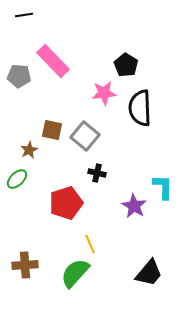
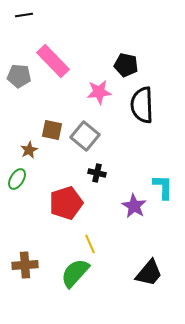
black pentagon: rotated 20 degrees counterclockwise
pink star: moved 5 px left, 1 px up
black semicircle: moved 2 px right, 3 px up
green ellipse: rotated 15 degrees counterclockwise
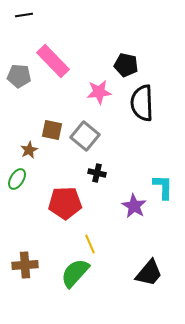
black semicircle: moved 2 px up
red pentagon: moved 1 px left; rotated 16 degrees clockwise
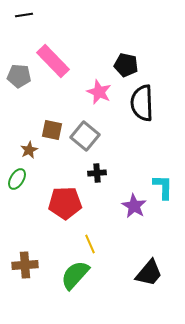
pink star: rotated 30 degrees clockwise
black cross: rotated 18 degrees counterclockwise
green semicircle: moved 2 px down
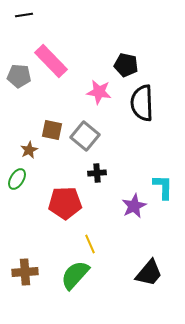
pink rectangle: moved 2 px left
pink star: rotated 15 degrees counterclockwise
purple star: rotated 15 degrees clockwise
brown cross: moved 7 px down
